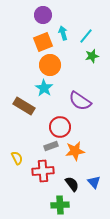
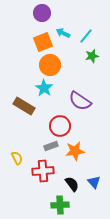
purple circle: moved 1 px left, 2 px up
cyan arrow: rotated 48 degrees counterclockwise
red circle: moved 1 px up
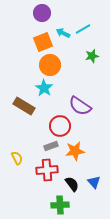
cyan line: moved 3 px left, 7 px up; rotated 21 degrees clockwise
purple semicircle: moved 5 px down
red cross: moved 4 px right, 1 px up
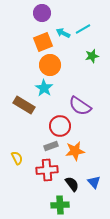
brown rectangle: moved 1 px up
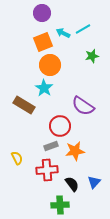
purple semicircle: moved 3 px right
blue triangle: rotated 24 degrees clockwise
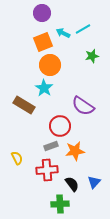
green cross: moved 1 px up
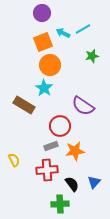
yellow semicircle: moved 3 px left, 2 px down
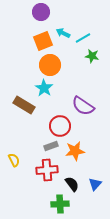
purple circle: moved 1 px left, 1 px up
cyan line: moved 9 px down
orange square: moved 1 px up
green star: rotated 24 degrees clockwise
blue triangle: moved 1 px right, 2 px down
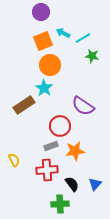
brown rectangle: rotated 65 degrees counterclockwise
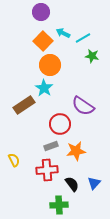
orange square: rotated 24 degrees counterclockwise
red circle: moved 2 px up
orange star: moved 1 px right
blue triangle: moved 1 px left, 1 px up
green cross: moved 1 px left, 1 px down
